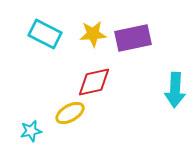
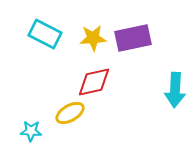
yellow star: moved 4 px down
cyan star: rotated 15 degrees clockwise
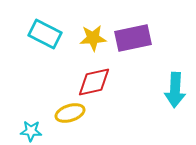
yellow ellipse: rotated 12 degrees clockwise
